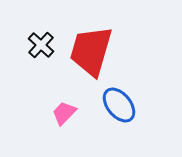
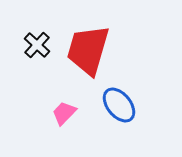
black cross: moved 4 px left
red trapezoid: moved 3 px left, 1 px up
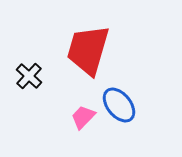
black cross: moved 8 px left, 31 px down
pink trapezoid: moved 19 px right, 4 px down
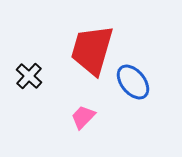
red trapezoid: moved 4 px right
blue ellipse: moved 14 px right, 23 px up
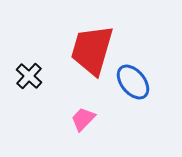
pink trapezoid: moved 2 px down
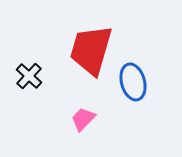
red trapezoid: moved 1 px left
blue ellipse: rotated 24 degrees clockwise
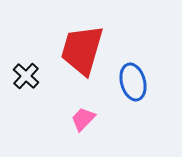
red trapezoid: moved 9 px left
black cross: moved 3 px left
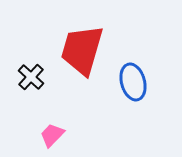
black cross: moved 5 px right, 1 px down
pink trapezoid: moved 31 px left, 16 px down
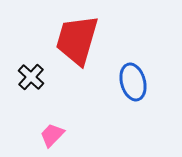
red trapezoid: moved 5 px left, 10 px up
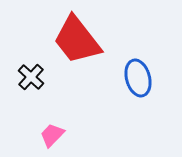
red trapezoid: rotated 54 degrees counterclockwise
blue ellipse: moved 5 px right, 4 px up
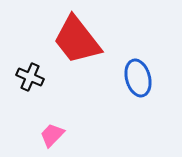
black cross: moved 1 px left; rotated 20 degrees counterclockwise
